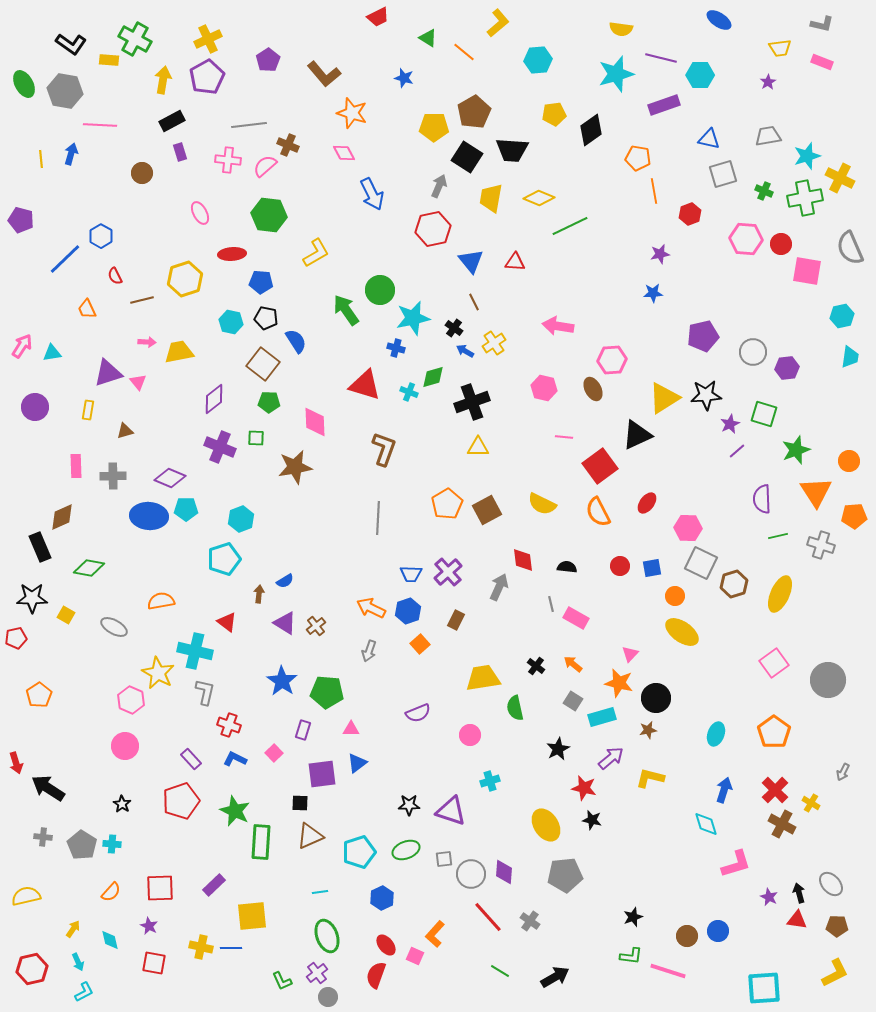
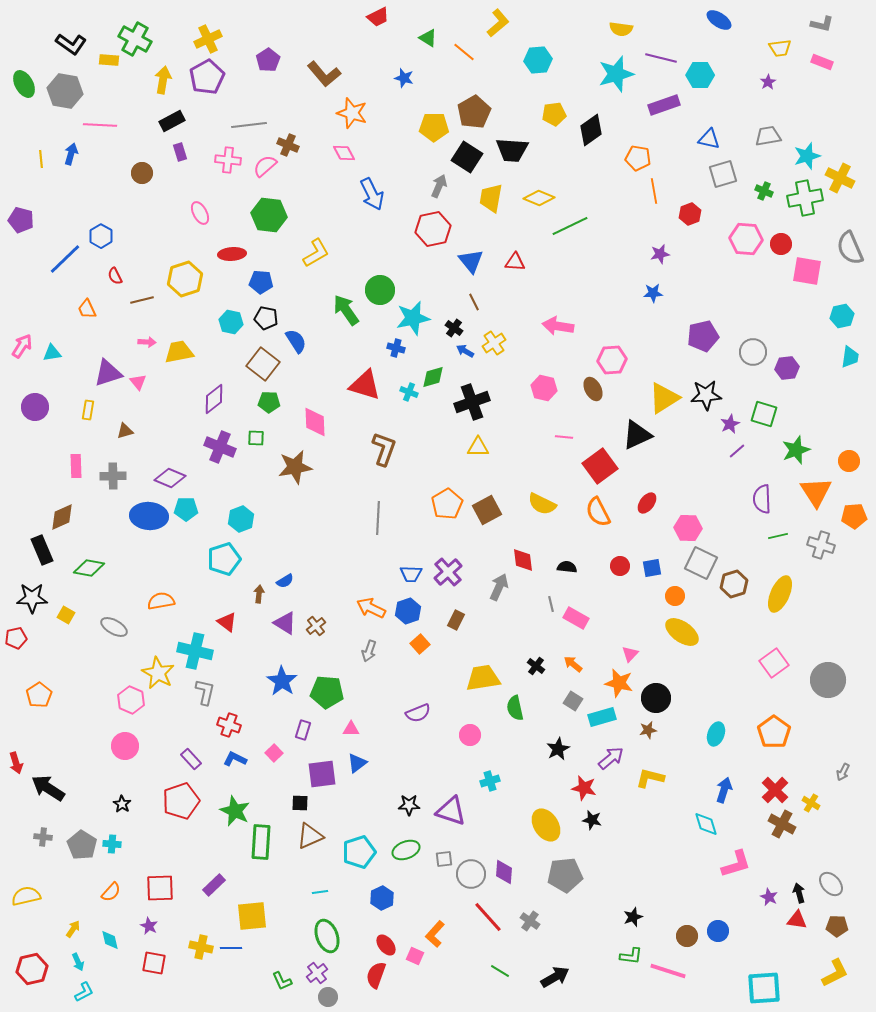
black rectangle at (40, 547): moved 2 px right, 3 px down
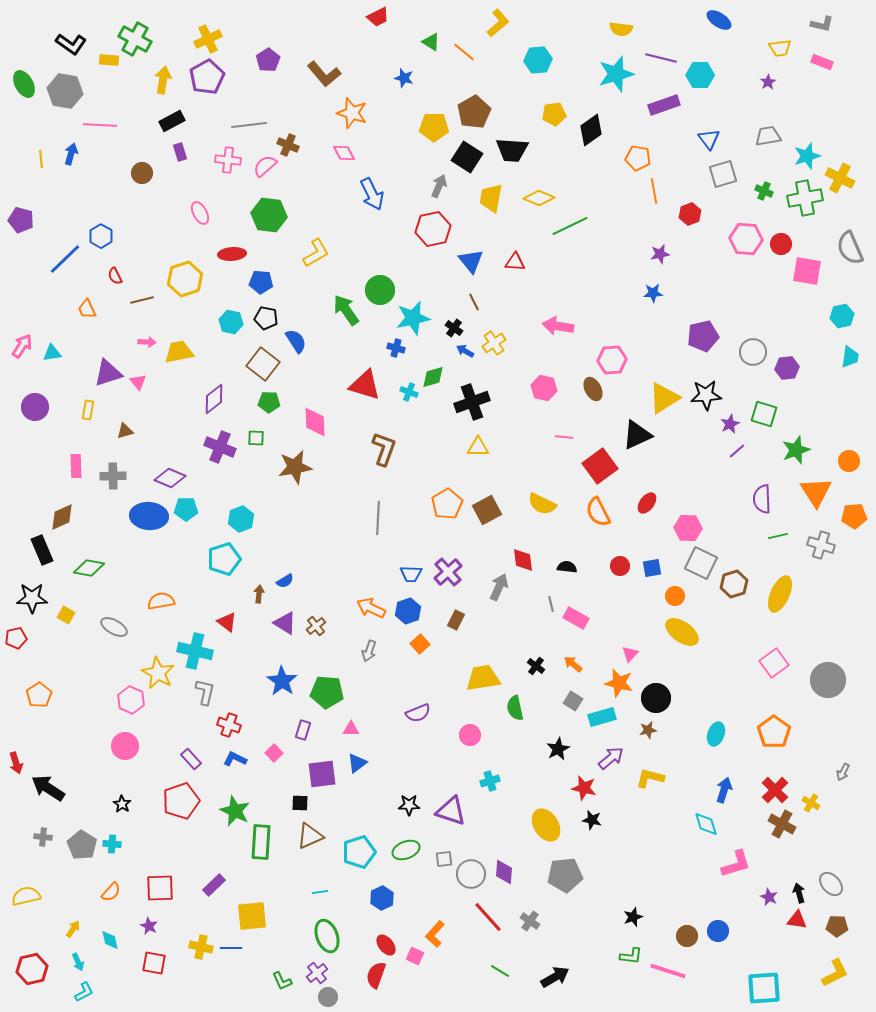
green triangle at (428, 38): moved 3 px right, 4 px down
blue triangle at (709, 139): rotated 40 degrees clockwise
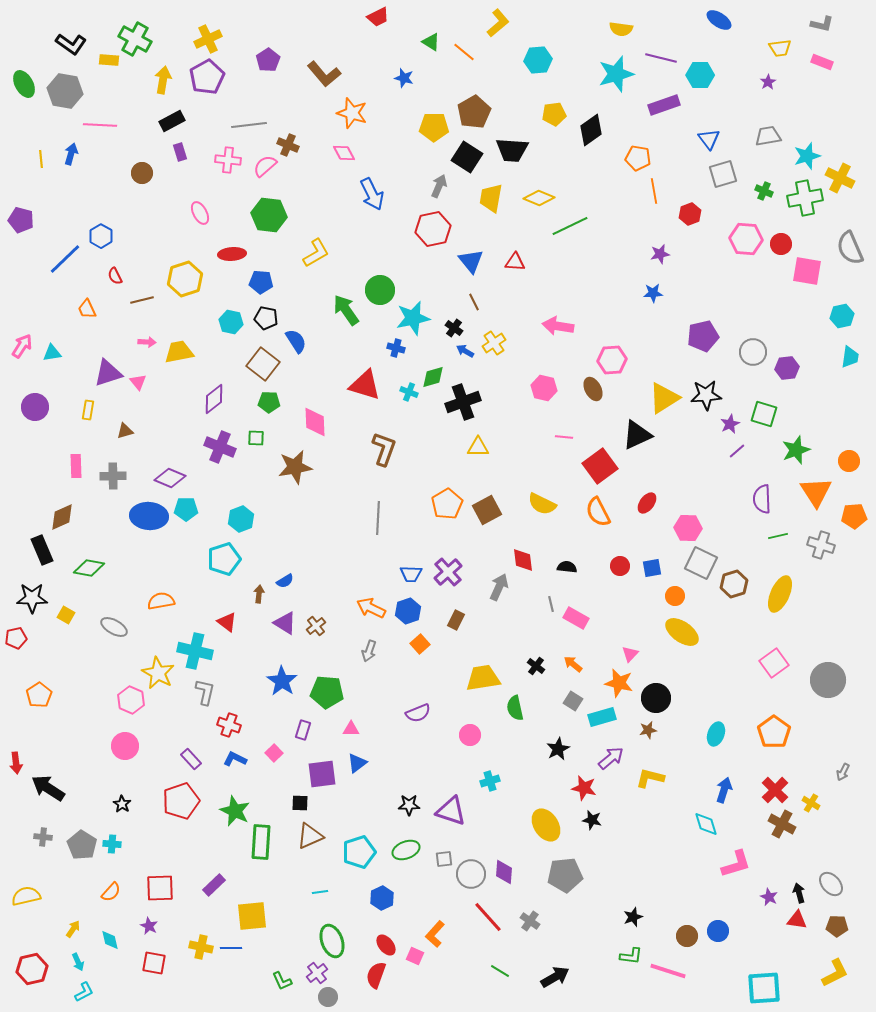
black cross at (472, 402): moved 9 px left
red arrow at (16, 763): rotated 10 degrees clockwise
green ellipse at (327, 936): moved 5 px right, 5 px down
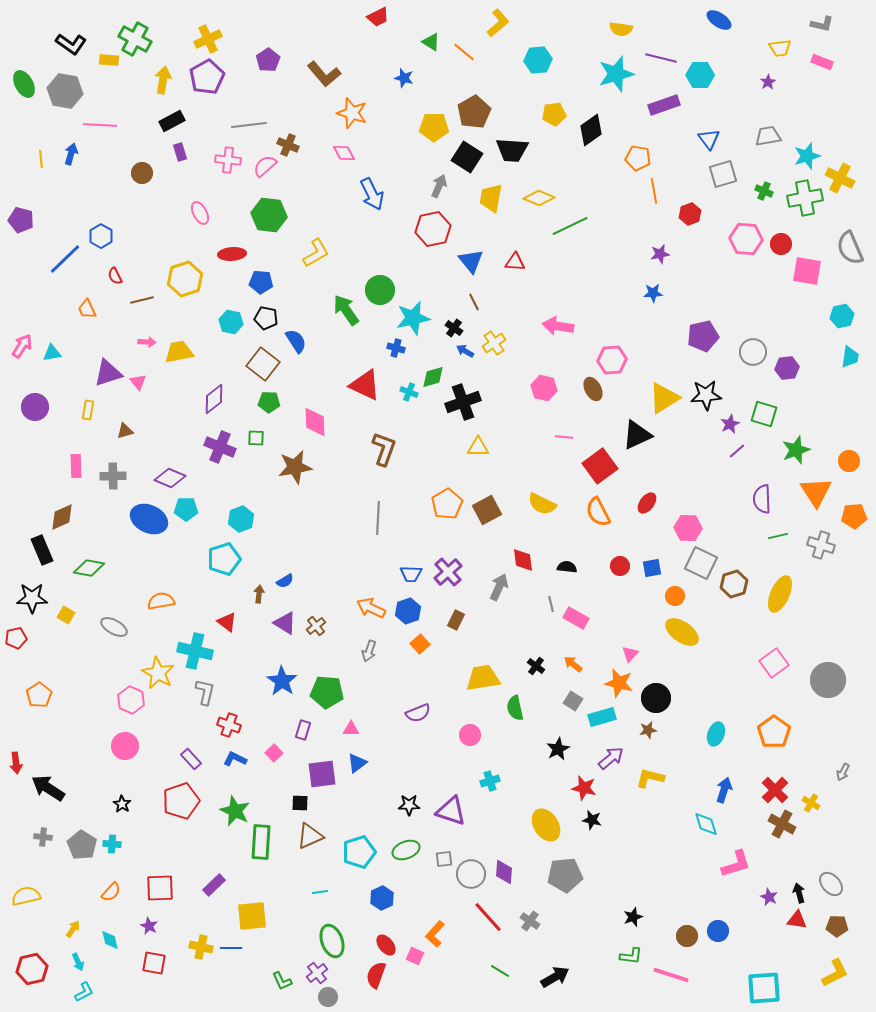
red triangle at (365, 385): rotated 8 degrees clockwise
blue ellipse at (149, 516): moved 3 px down; rotated 21 degrees clockwise
pink line at (668, 971): moved 3 px right, 4 px down
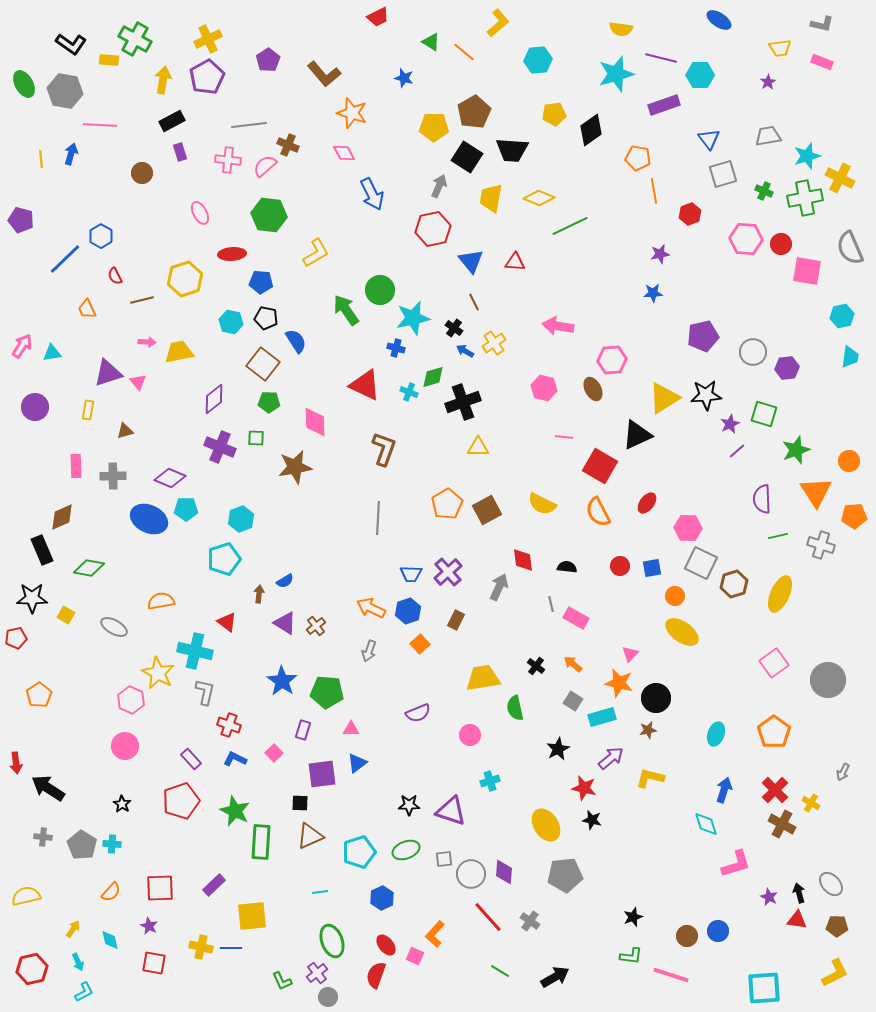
red square at (600, 466): rotated 24 degrees counterclockwise
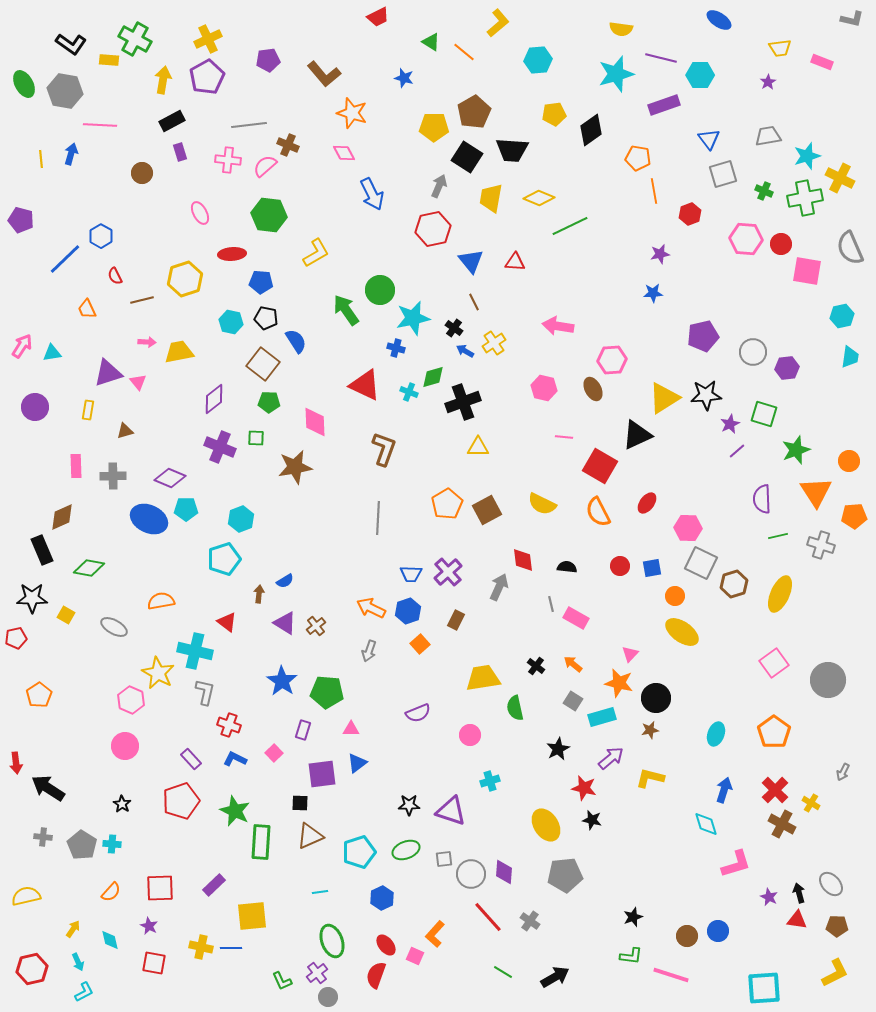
gray L-shape at (822, 24): moved 30 px right, 5 px up
purple pentagon at (268, 60): rotated 25 degrees clockwise
brown star at (648, 730): moved 2 px right
green line at (500, 971): moved 3 px right, 1 px down
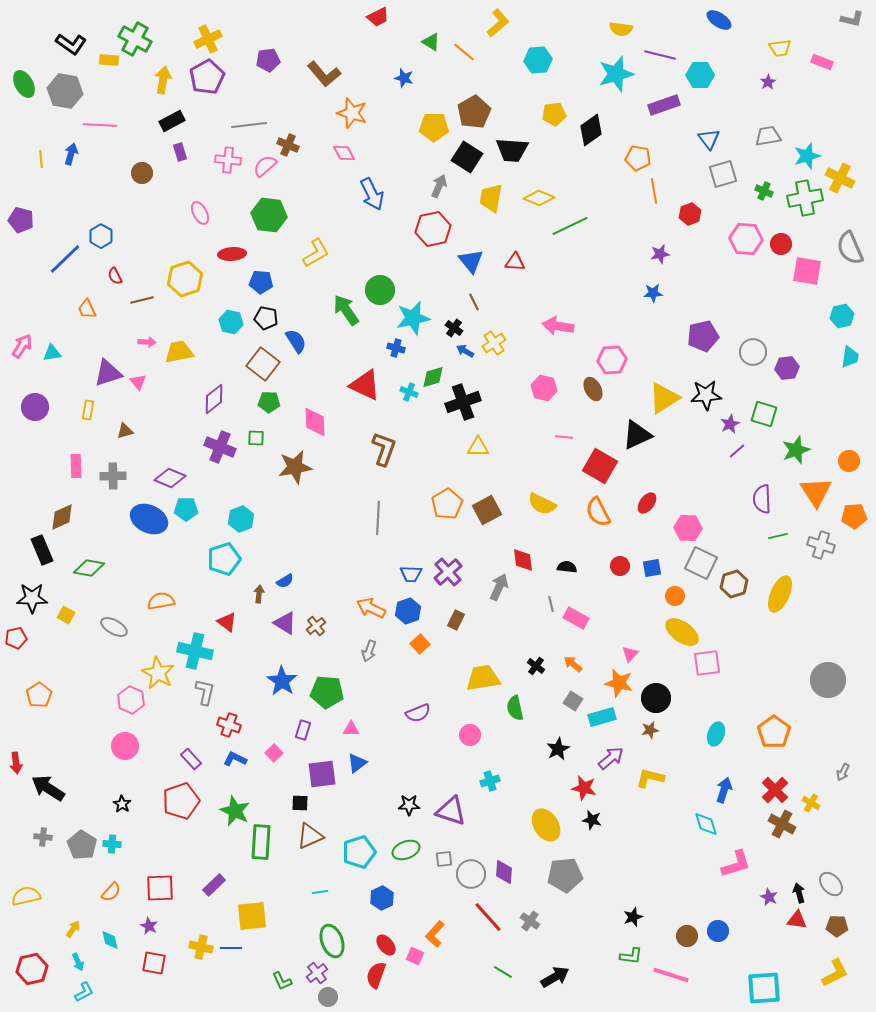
purple line at (661, 58): moved 1 px left, 3 px up
pink square at (774, 663): moved 67 px left; rotated 28 degrees clockwise
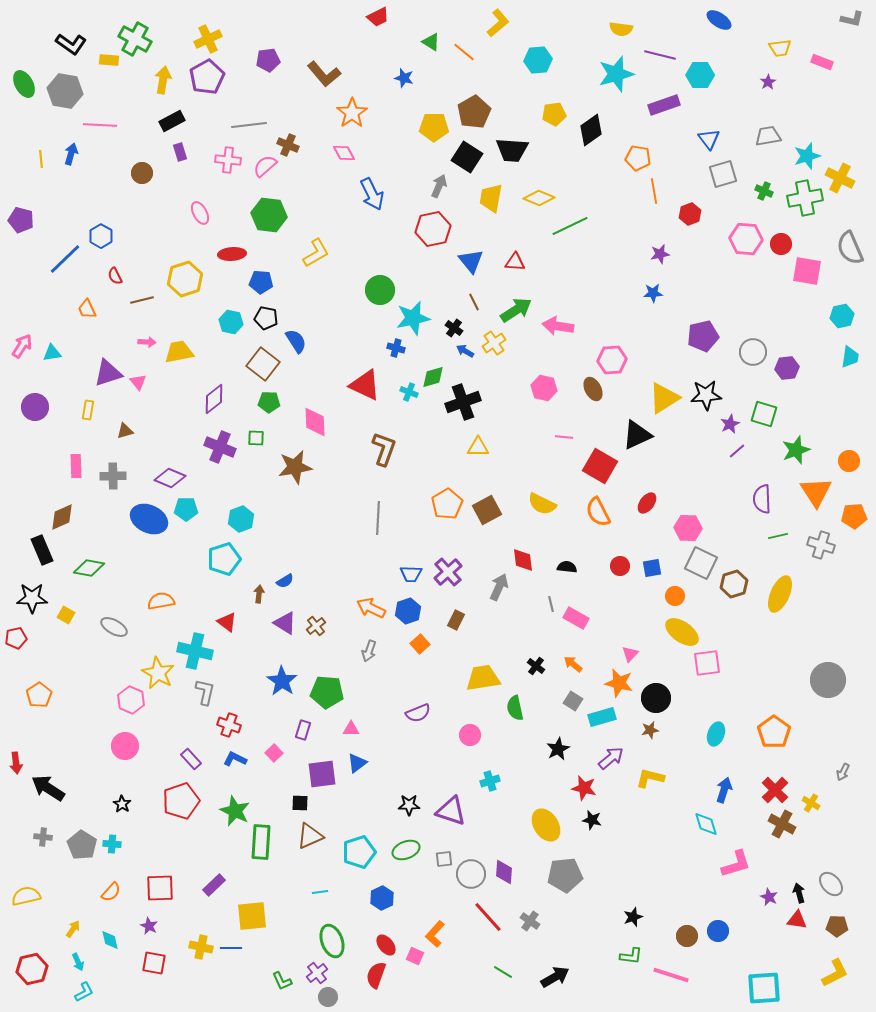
orange star at (352, 113): rotated 20 degrees clockwise
green arrow at (346, 310): moved 170 px right; rotated 92 degrees clockwise
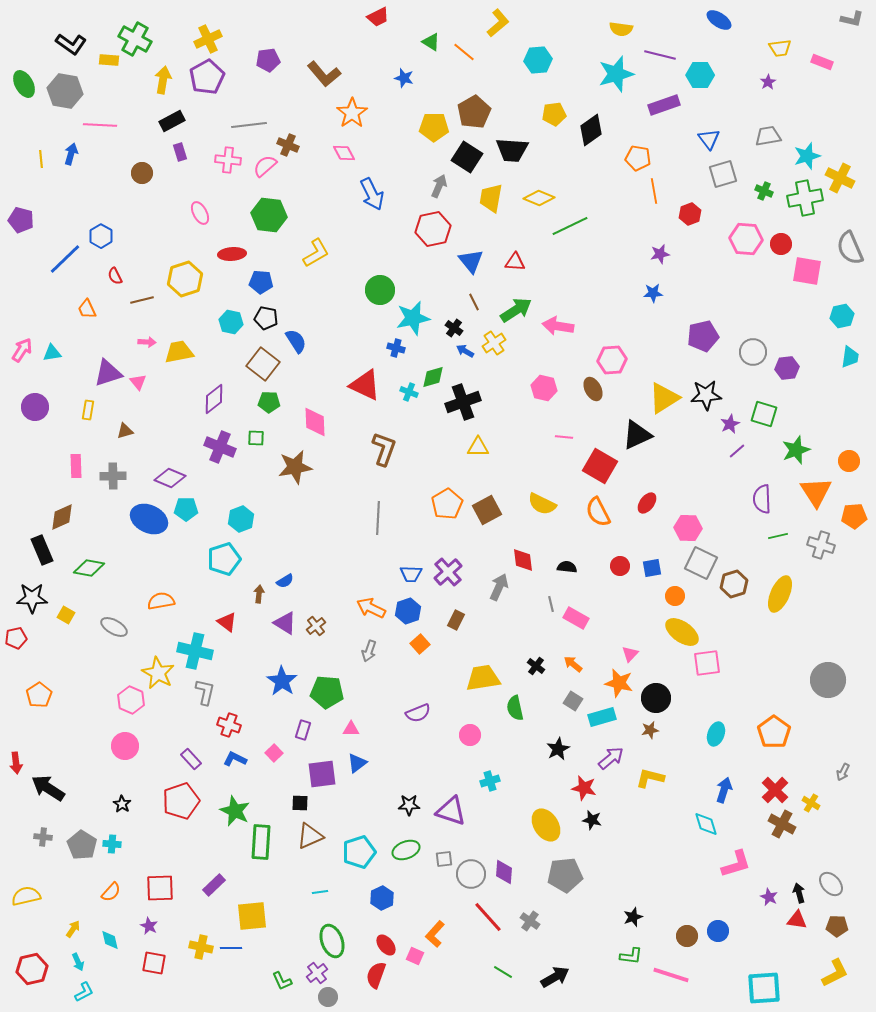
pink arrow at (22, 346): moved 4 px down
